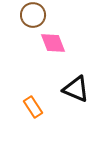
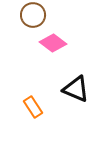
pink diamond: rotated 32 degrees counterclockwise
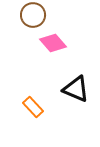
pink diamond: rotated 12 degrees clockwise
orange rectangle: rotated 10 degrees counterclockwise
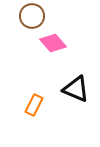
brown circle: moved 1 px left, 1 px down
orange rectangle: moved 1 px right, 2 px up; rotated 70 degrees clockwise
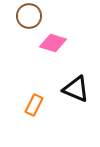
brown circle: moved 3 px left
pink diamond: rotated 32 degrees counterclockwise
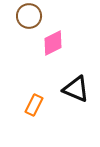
pink diamond: rotated 44 degrees counterclockwise
